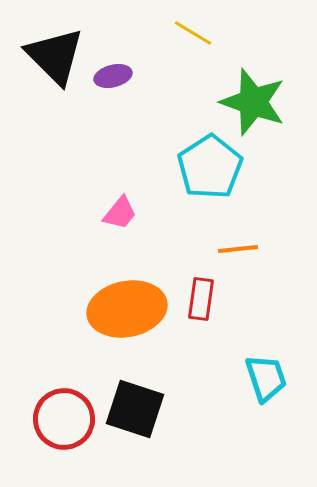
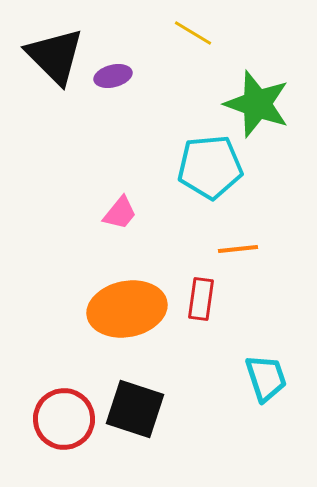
green star: moved 4 px right, 2 px down
cyan pentagon: rotated 28 degrees clockwise
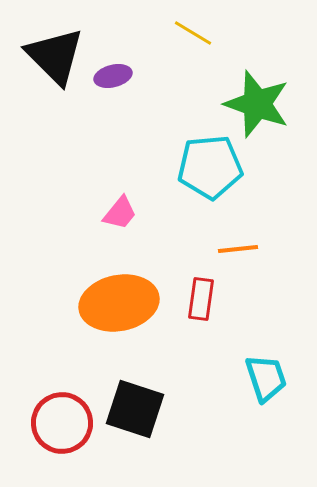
orange ellipse: moved 8 px left, 6 px up
red circle: moved 2 px left, 4 px down
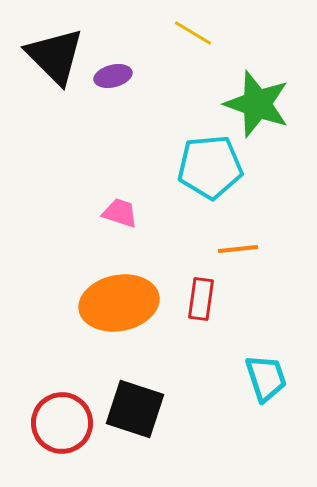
pink trapezoid: rotated 111 degrees counterclockwise
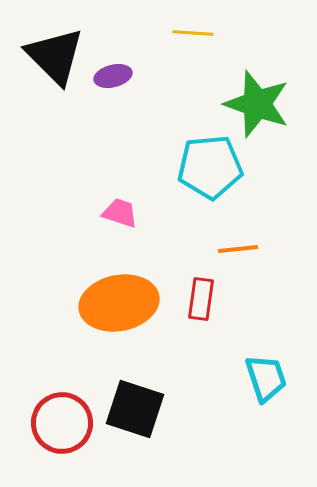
yellow line: rotated 27 degrees counterclockwise
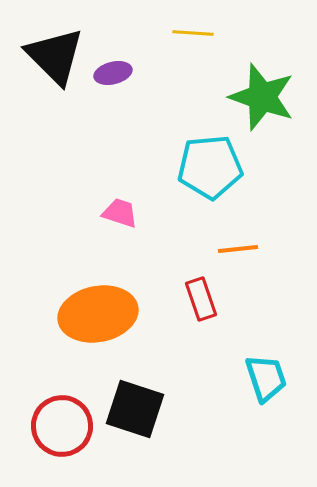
purple ellipse: moved 3 px up
green star: moved 5 px right, 7 px up
red rectangle: rotated 27 degrees counterclockwise
orange ellipse: moved 21 px left, 11 px down
red circle: moved 3 px down
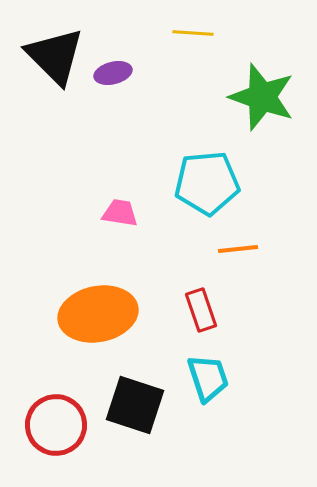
cyan pentagon: moved 3 px left, 16 px down
pink trapezoid: rotated 9 degrees counterclockwise
red rectangle: moved 11 px down
cyan trapezoid: moved 58 px left
black square: moved 4 px up
red circle: moved 6 px left, 1 px up
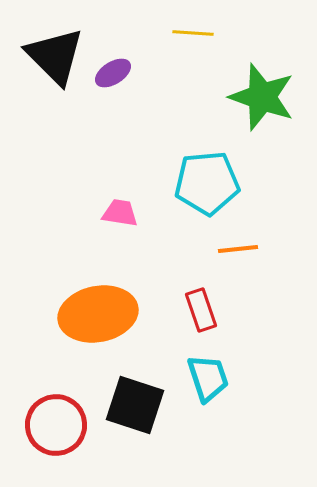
purple ellipse: rotated 18 degrees counterclockwise
